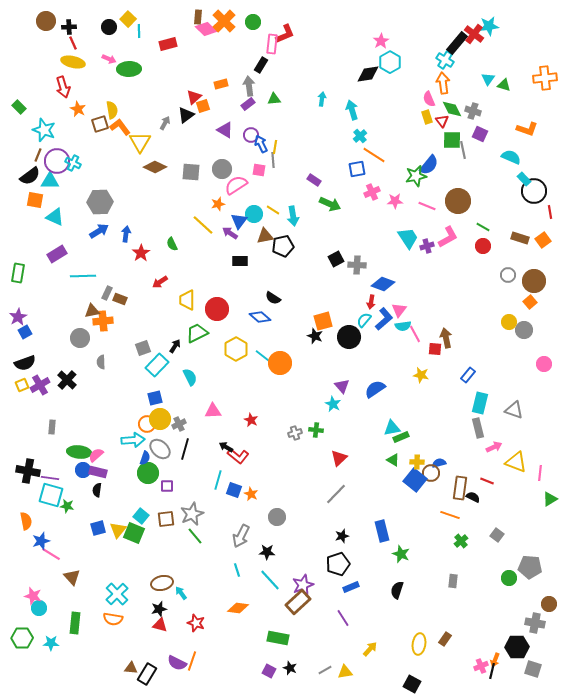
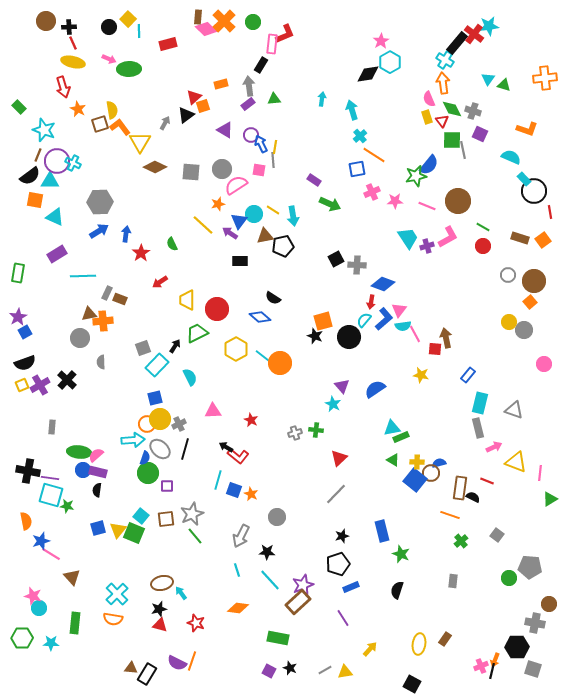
brown triangle at (92, 311): moved 3 px left, 3 px down
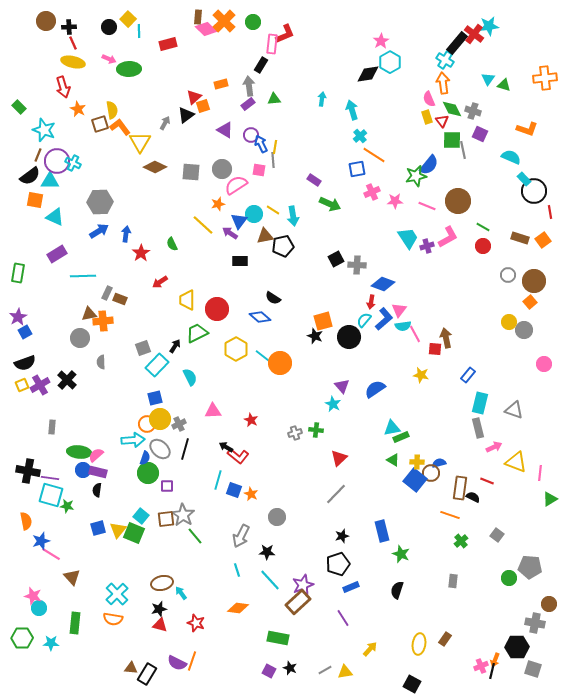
gray star at (192, 514): moved 9 px left, 1 px down; rotated 15 degrees counterclockwise
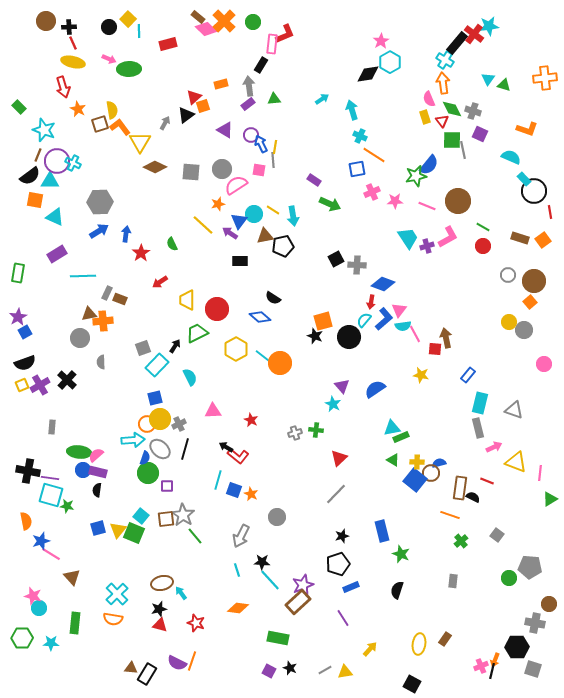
brown rectangle at (198, 17): rotated 56 degrees counterclockwise
cyan arrow at (322, 99): rotated 48 degrees clockwise
yellow rectangle at (427, 117): moved 2 px left
cyan cross at (360, 136): rotated 24 degrees counterclockwise
black star at (267, 552): moved 5 px left, 10 px down
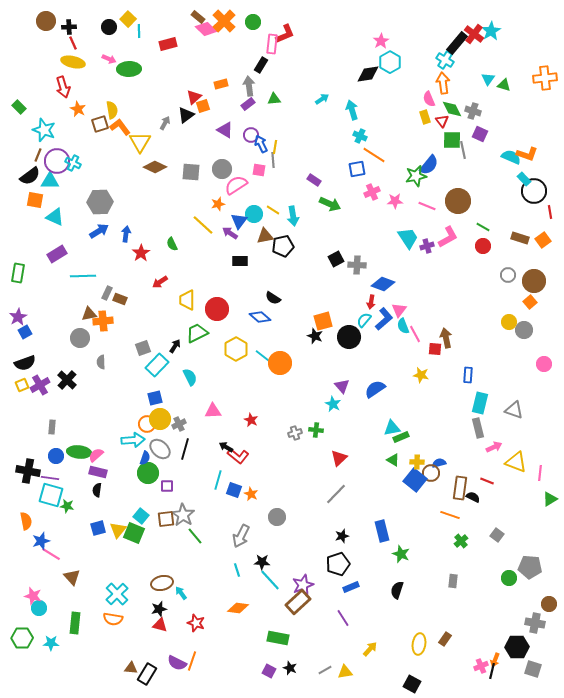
cyan star at (489, 26): moved 2 px right, 5 px down; rotated 24 degrees counterclockwise
orange L-shape at (527, 129): moved 25 px down
cyan semicircle at (403, 326): rotated 77 degrees clockwise
blue rectangle at (468, 375): rotated 35 degrees counterclockwise
blue circle at (83, 470): moved 27 px left, 14 px up
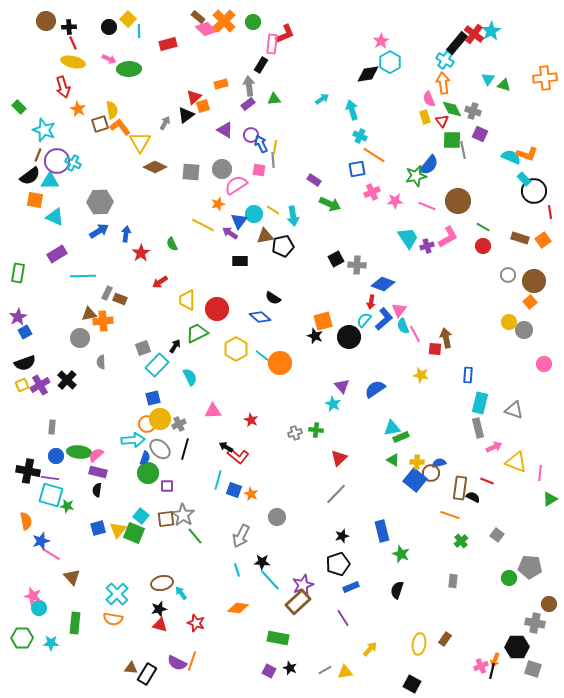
yellow line at (203, 225): rotated 15 degrees counterclockwise
blue square at (155, 398): moved 2 px left
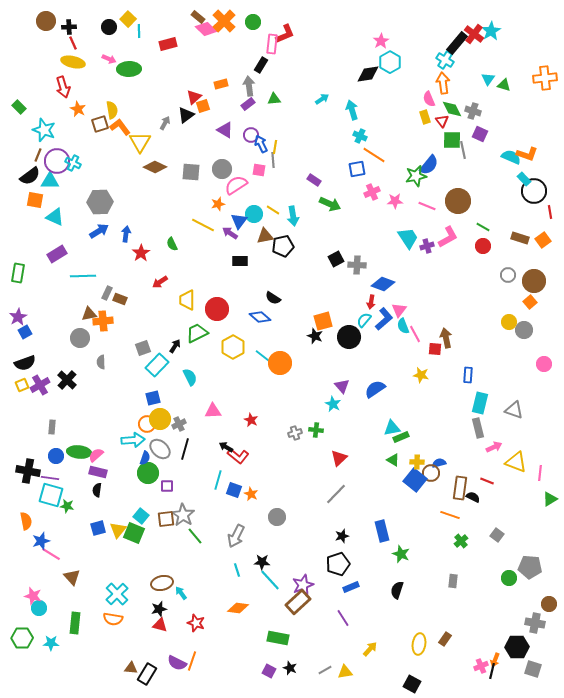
yellow hexagon at (236, 349): moved 3 px left, 2 px up
gray arrow at (241, 536): moved 5 px left
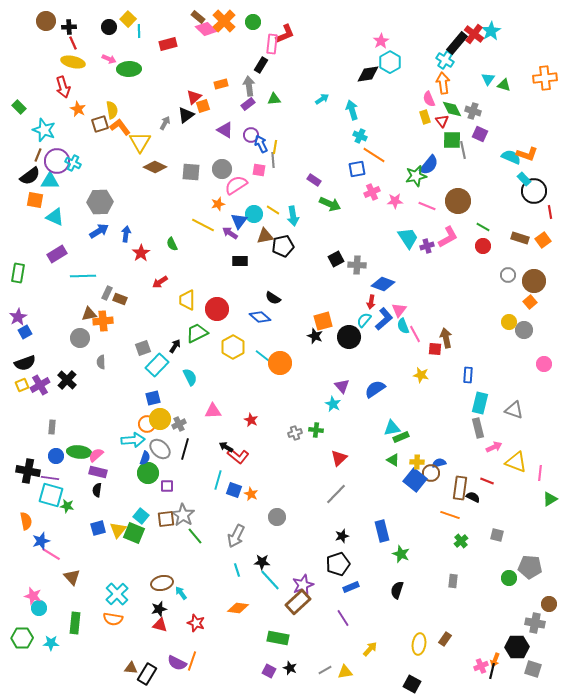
gray square at (497, 535): rotated 24 degrees counterclockwise
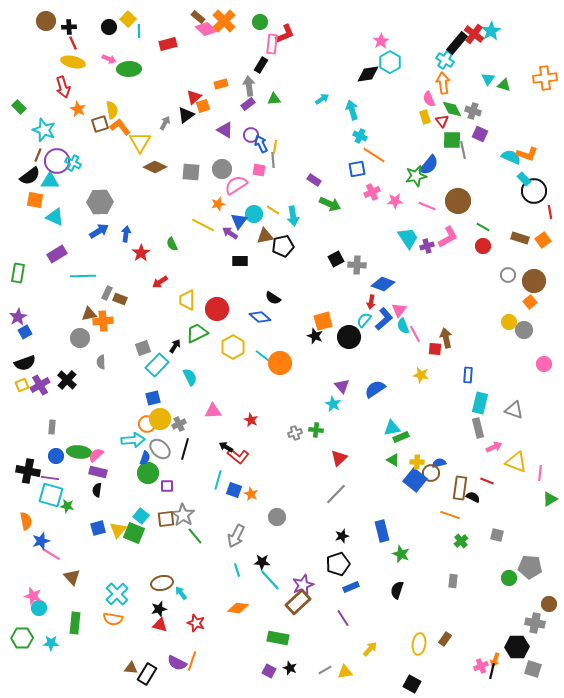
green circle at (253, 22): moved 7 px right
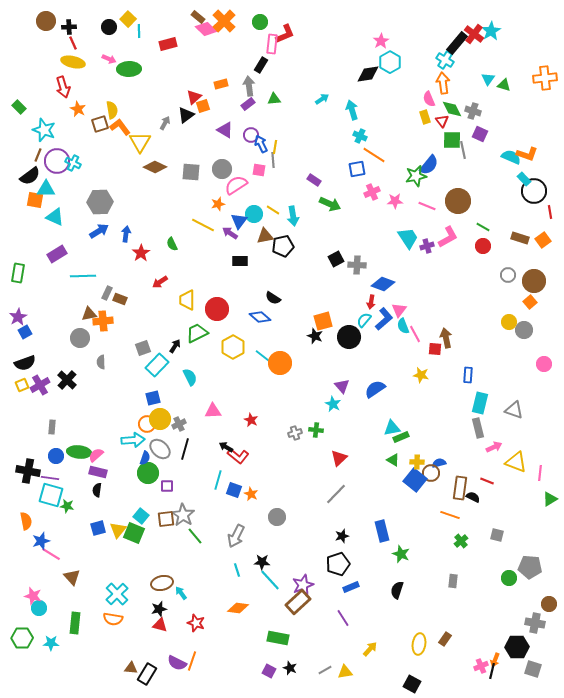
cyan triangle at (50, 181): moved 4 px left, 8 px down
